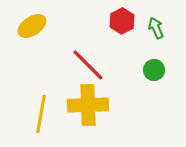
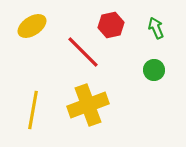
red hexagon: moved 11 px left, 4 px down; rotated 15 degrees clockwise
red line: moved 5 px left, 13 px up
yellow cross: rotated 18 degrees counterclockwise
yellow line: moved 8 px left, 4 px up
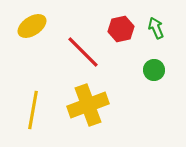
red hexagon: moved 10 px right, 4 px down
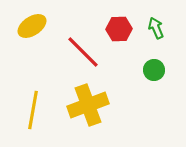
red hexagon: moved 2 px left; rotated 10 degrees clockwise
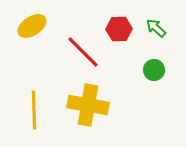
green arrow: rotated 25 degrees counterclockwise
yellow cross: rotated 30 degrees clockwise
yellow line: moved 1 px right; rotated 12 degrees counterclockwise
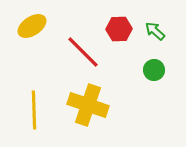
green arrow: moved 1 px left, 3 px down
yellow cross: rotated 9 degrees clockwise
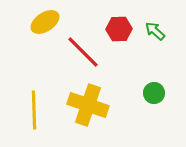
yellow ellipse: moved 13 px right, 4 px up
green circle: moved 23 px down
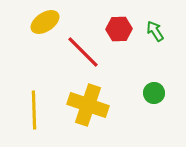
green arrow: rotated 15 degrees clockwise
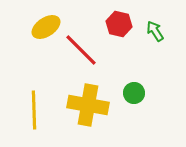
yellow ellipse: moved 1 px right, 5 px down
red hexagon: moved 5 px up; rotated 15 degrees clockwise
red line: moved 2 px left, 2 px up
green circle: moved 20 px left
yellow cross: rotated 9 degrees counterclockwise
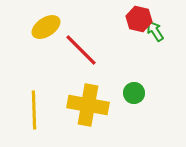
red hexagon: moved 20 px right, 5 px up
